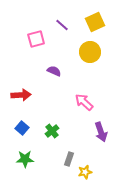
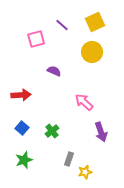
yellow circle: moved 2 px right
green star: moved 1 px left, 1 px down; rotated 18 degrees counterclockwise
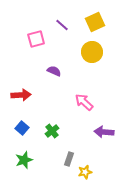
purple arrow: moved 3 px right; rotated 114 degrees clockwise
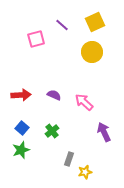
purple semicircle: moved 24 px down
purple arrow: rotated 60 degrees clockwise
green star: moved 3 px left, 10 px up
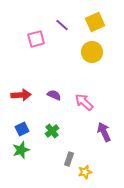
blue square: moved 1 px down; rotated 24 degrees clockwise
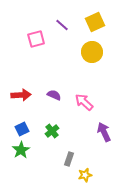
green star: rotated 12 degrees counterclockwise
yellow star: moved 3 px down
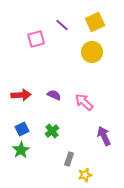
purple arrow: moved 4 px down
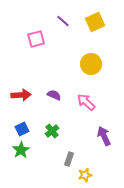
purple line: moved 1 px right, 4 px up
yellow circle: moved 1 px left, 12 px down
pink arrow: moved 2 px right
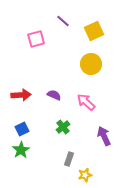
yellow square: moved 1 px left, 9 px down
green cross: moved 11 px right, 4 px up
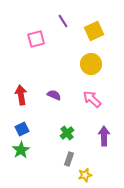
purple line: rotated 16 degrees clockwise
red arrow: rotated 96 degrees counterclockwise
pink arrow: moved 6 px right, 3 px up
green cross: moved 4 px right, 6 px down
purple arrow: rotated 24 degrees clockwise
